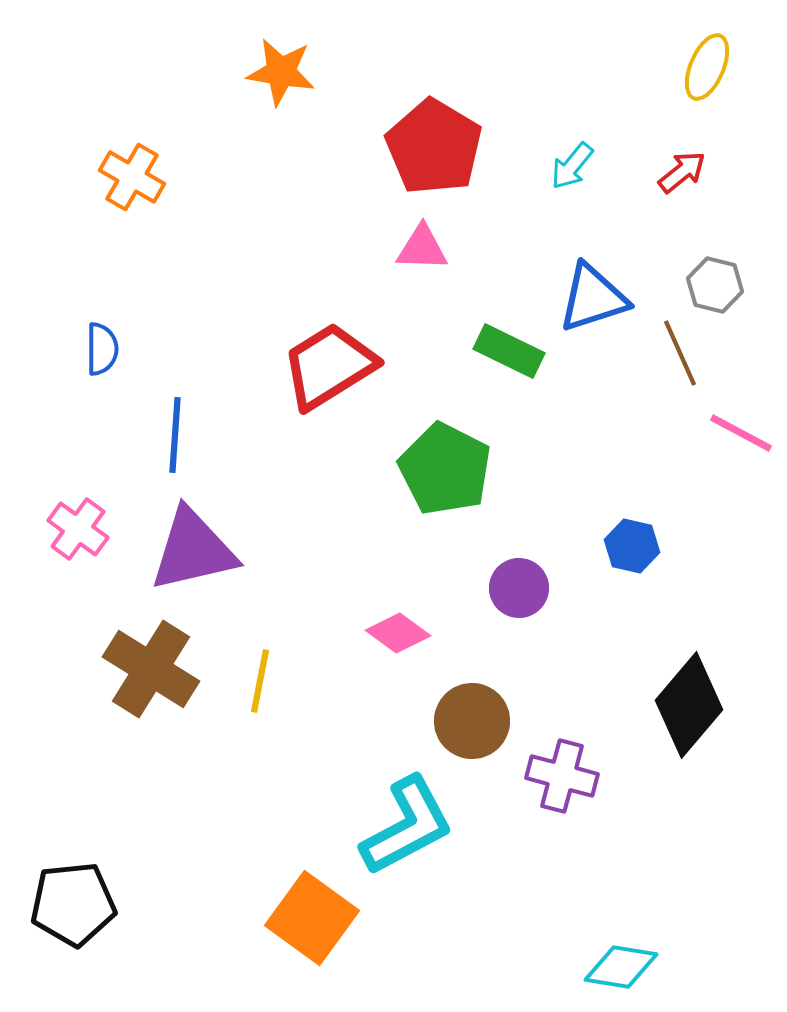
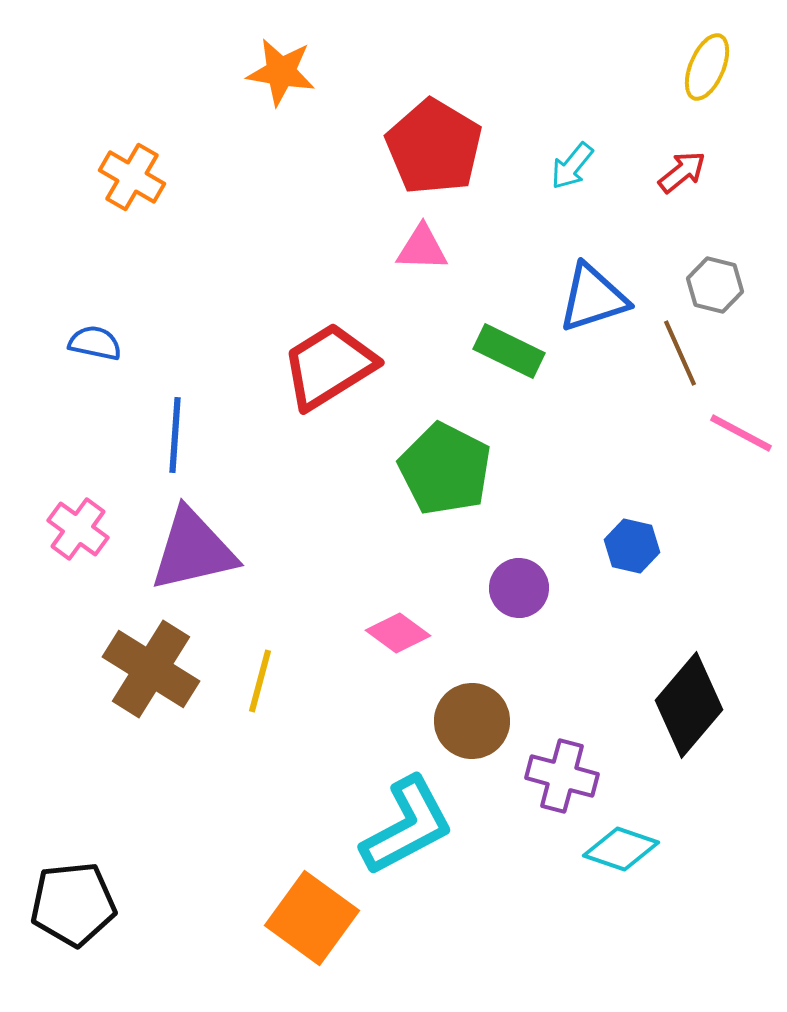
blue semicircle: moved 7 px left, 6 px up; rotated 78 degrees counterclockwise
yellow line: rotated 4 degrees clockwise
cyan diamond: moved 118 px up; rotated 10 degrees clockwise
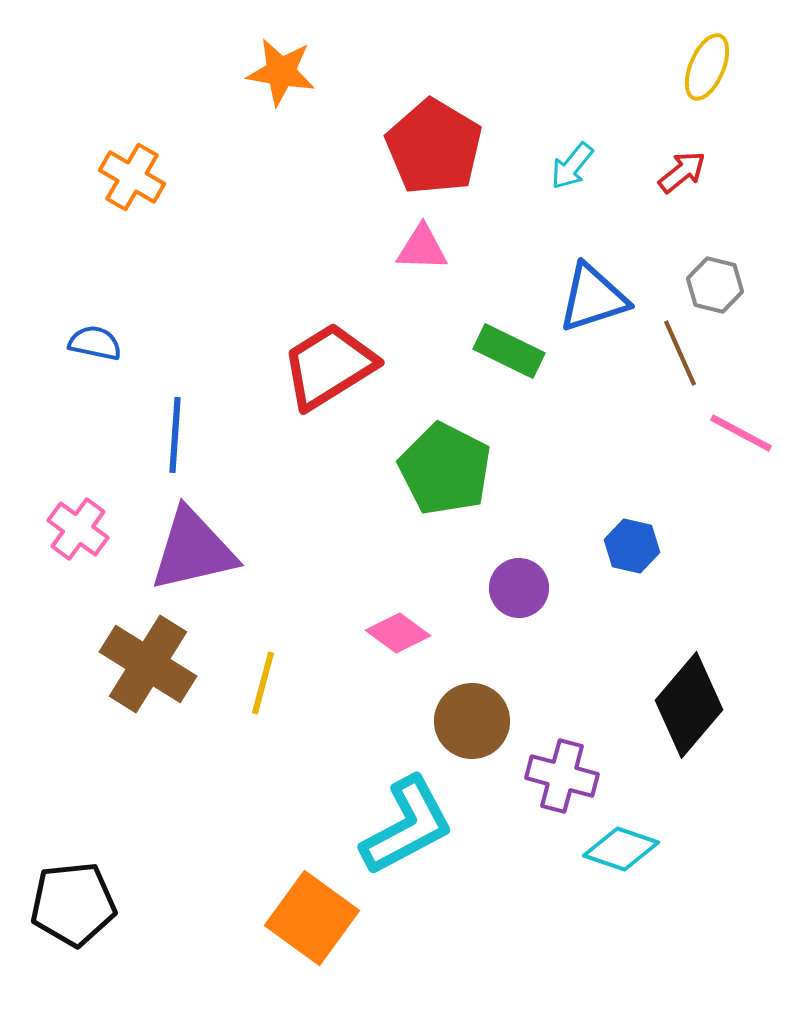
brown cross: moved 3 px left, 5 px up
yellow line: moved 3 px right, 2 px down
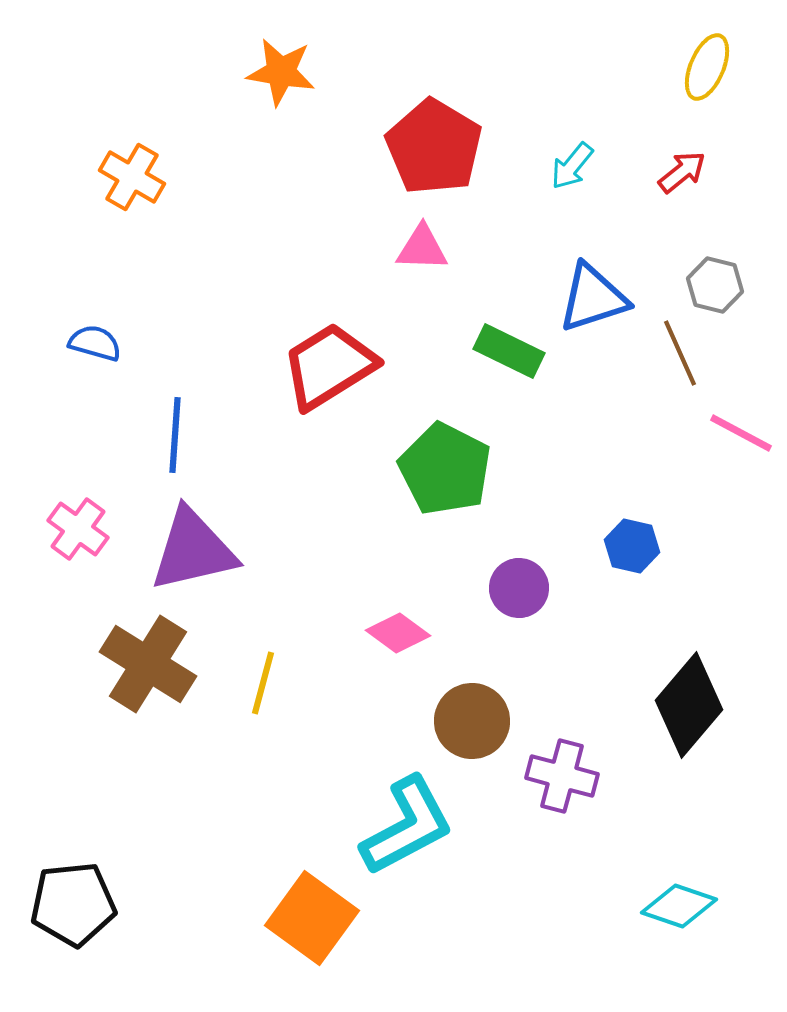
blue semicircle: rotated 4 degrees clockwise
cyan diamond: moved 58 px right, 57 px down
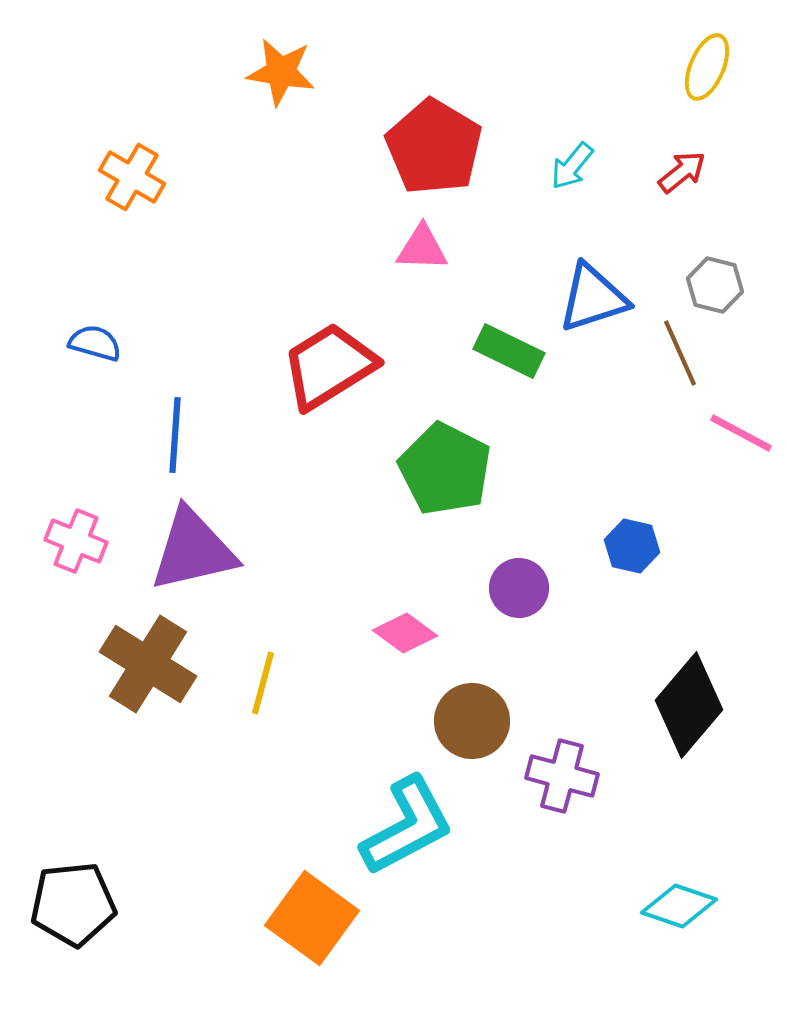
pink cross: moved 2 px left, 12 px down; rotated 14 degrees counterclockwise
pink diamond: moved 7 px right
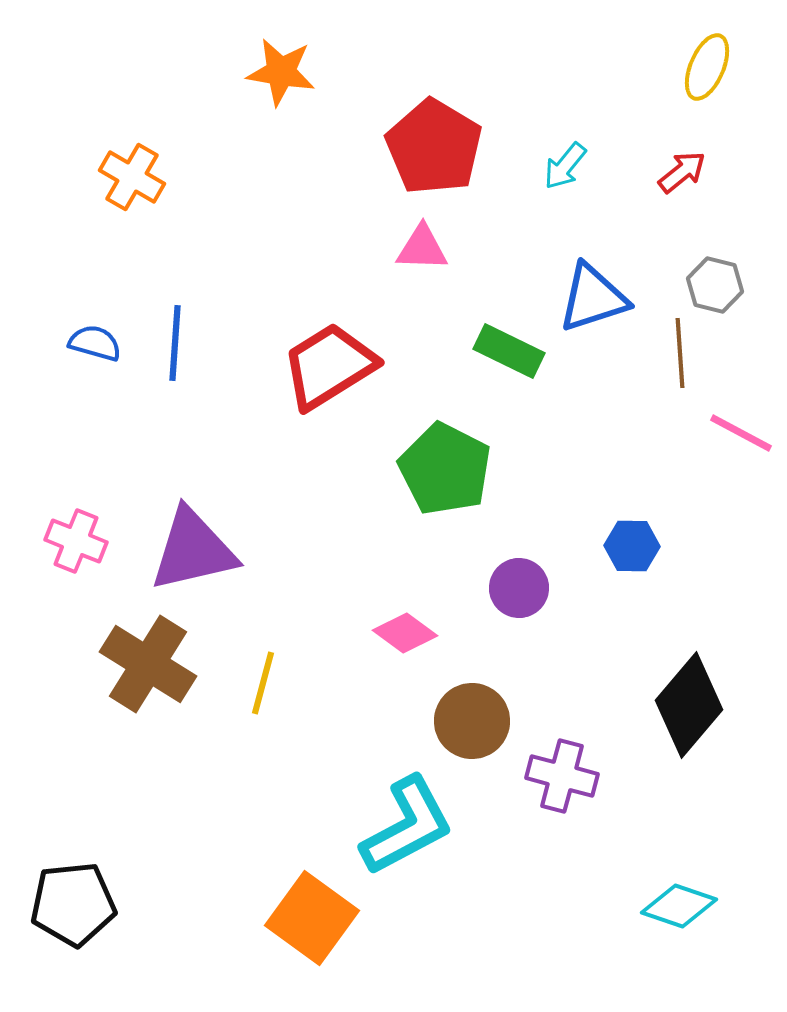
cyan arrow: moved 7 px left
brown line: rotated 20 degrees clockwise
blue line: moved 92 px up
blue hexagon: rotated 12 degrees counterclockwise
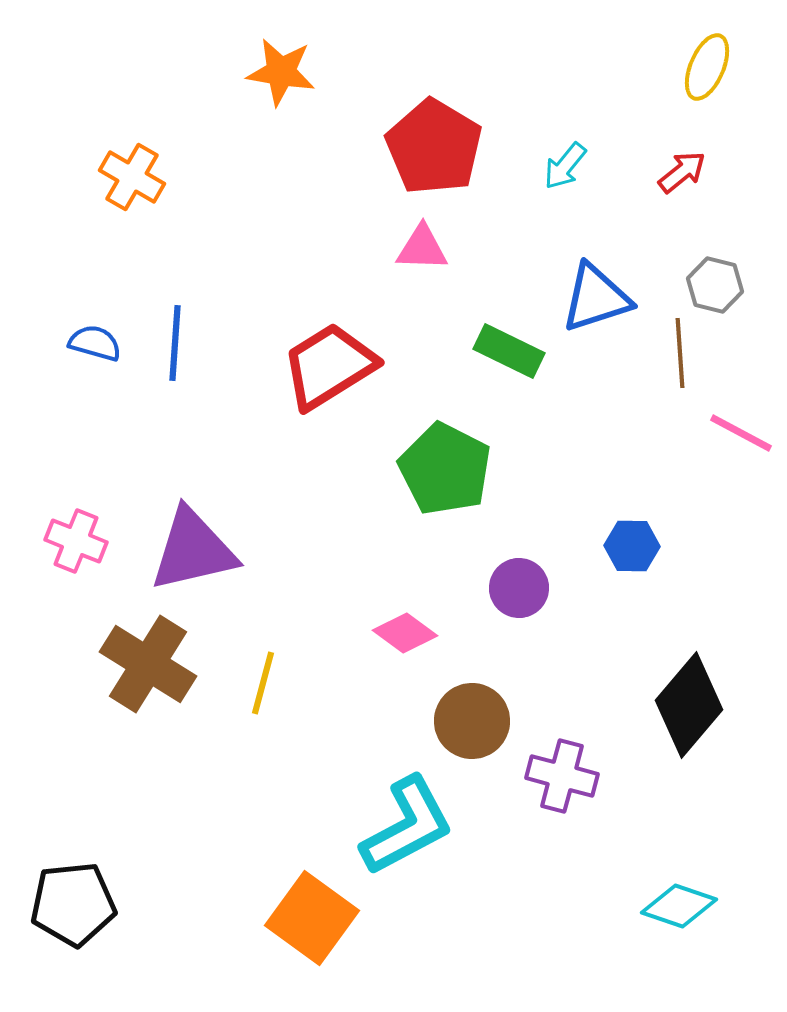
blue triangle: moved 3 px right
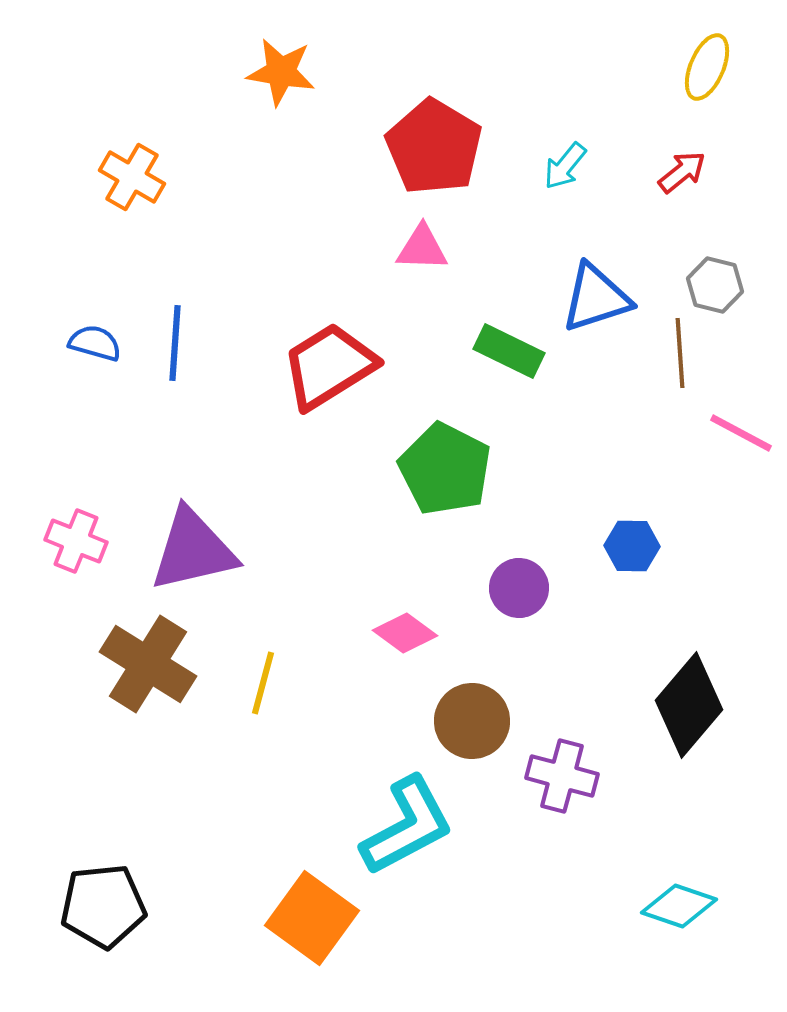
black pentagon: moved 30 px right, 2 px down
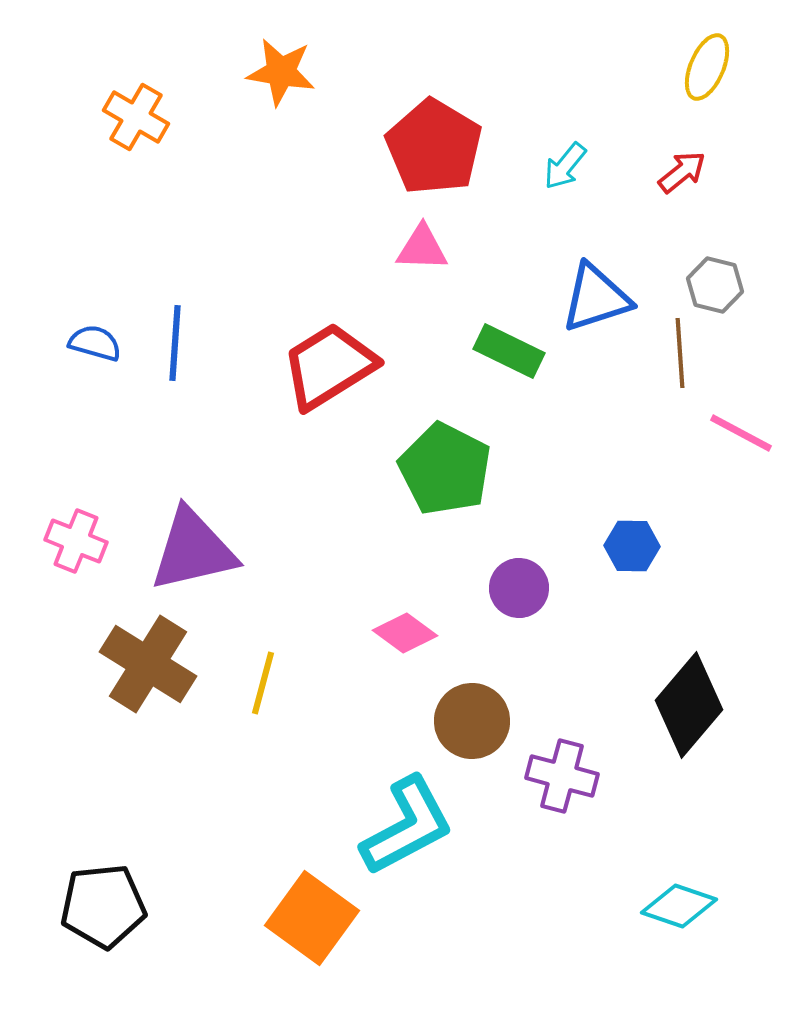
orange cross: moved 4 px right, 60 px up
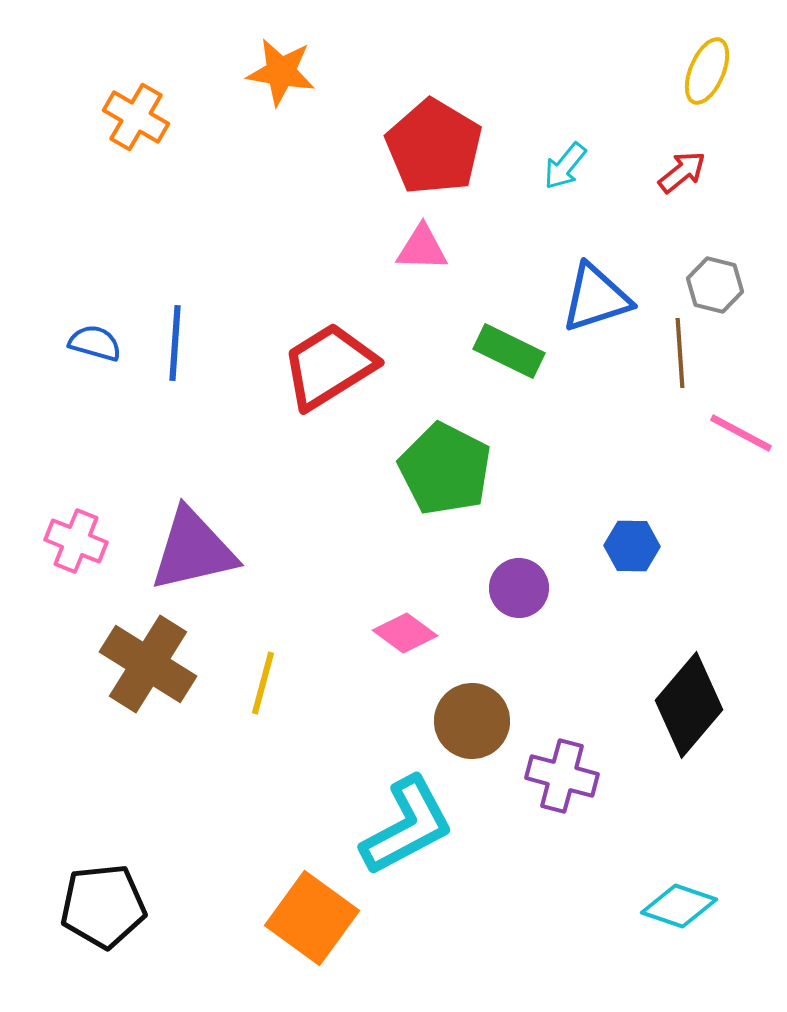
yellow ellipse: moved 4 px down
